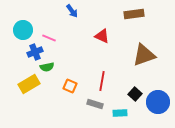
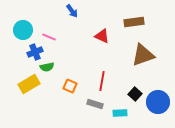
brown rectangle: moved 8 px down
pink line: moved 1 px up
brown triangle: moved 1 px left
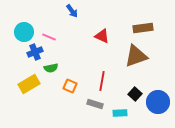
brown rectangle: moved 9 px right, 6 px down
cyan circle: moved 1 px right, 2 px down
brown triangle: moved 7 px left, 1 px down
green semicircle: moved 4 px right, 1 px down
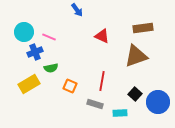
blue arrow: moved 5 px right, 1 px up
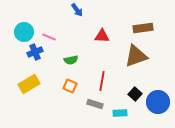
red triangle: rotated 21 degrees counterclockwise
green semicircle: moved 20 px right, 8 px up
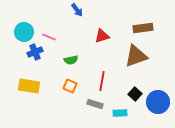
red triangle: rotated 21 degrees counterclockwise
yellow rectangle: moved 2 px down; rotated 40 degrees clockwise
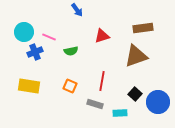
green semicircle: moved 9 px up
